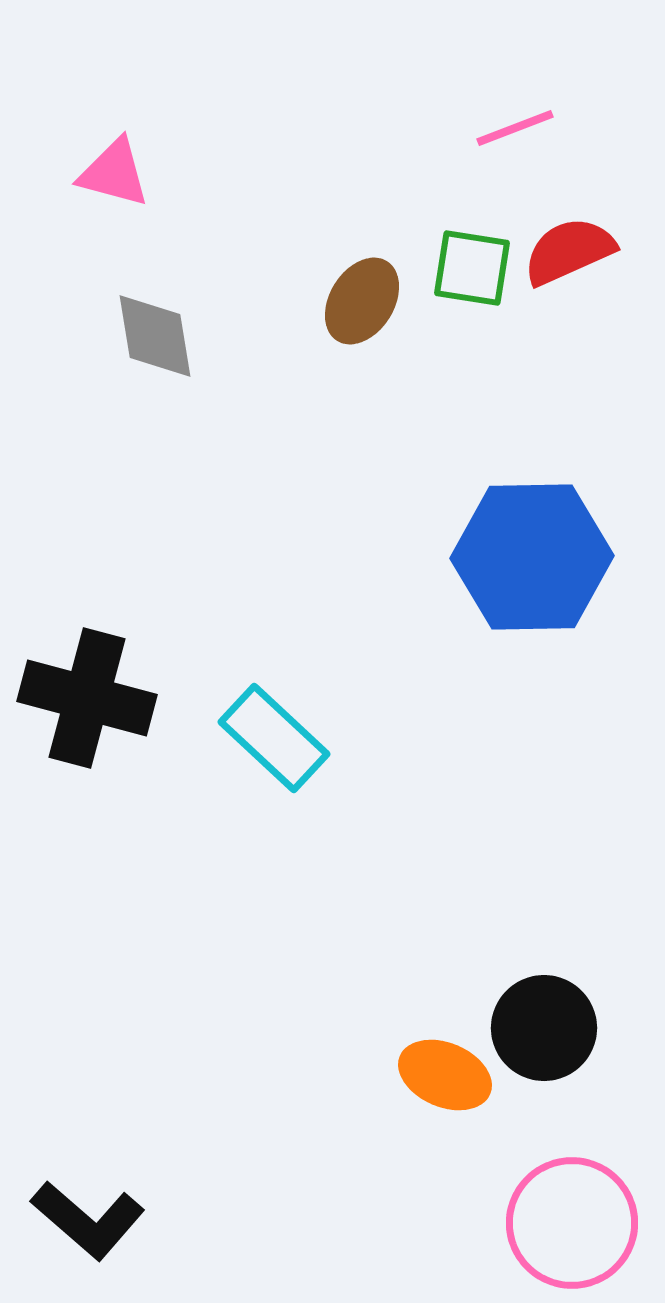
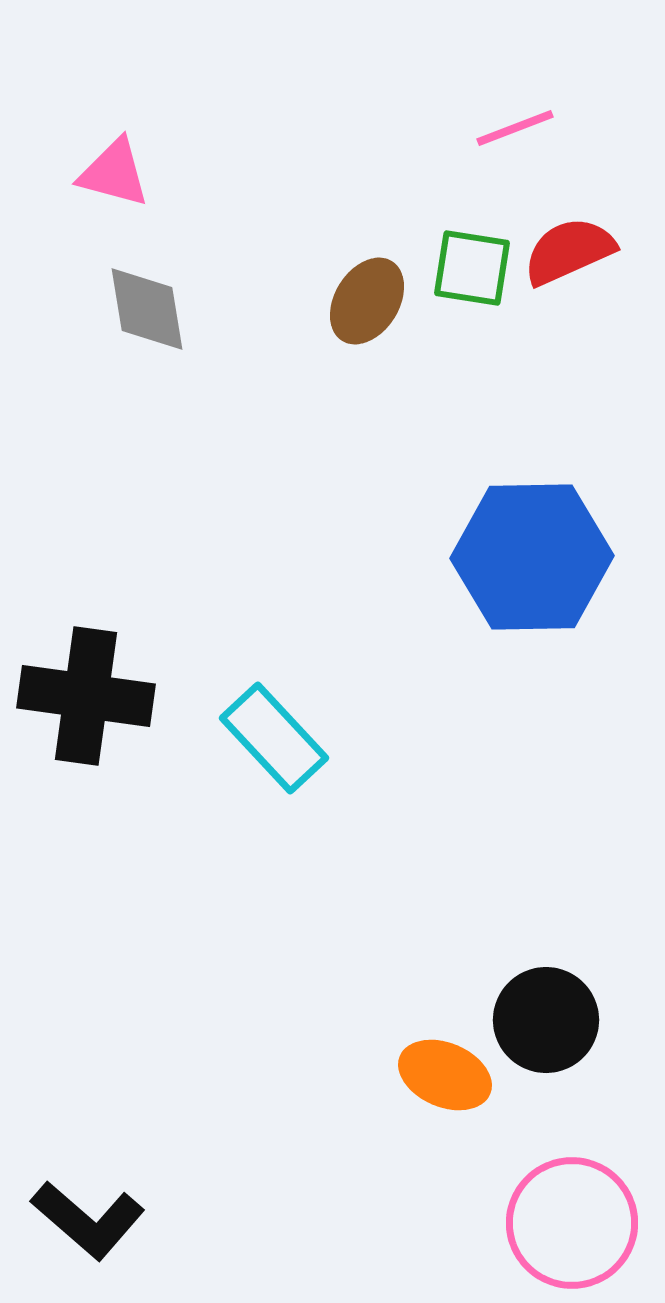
brown ellipse: moved 5 px right
gray diamond: moved 8 px left, 27 px up
black cross: moved 1 px left, 2 px up; rotated 7 degrees counterclockwise
cyan rectangle: rotated 4 degrees clockwise
black circle: moved 2 px right, 8 px up
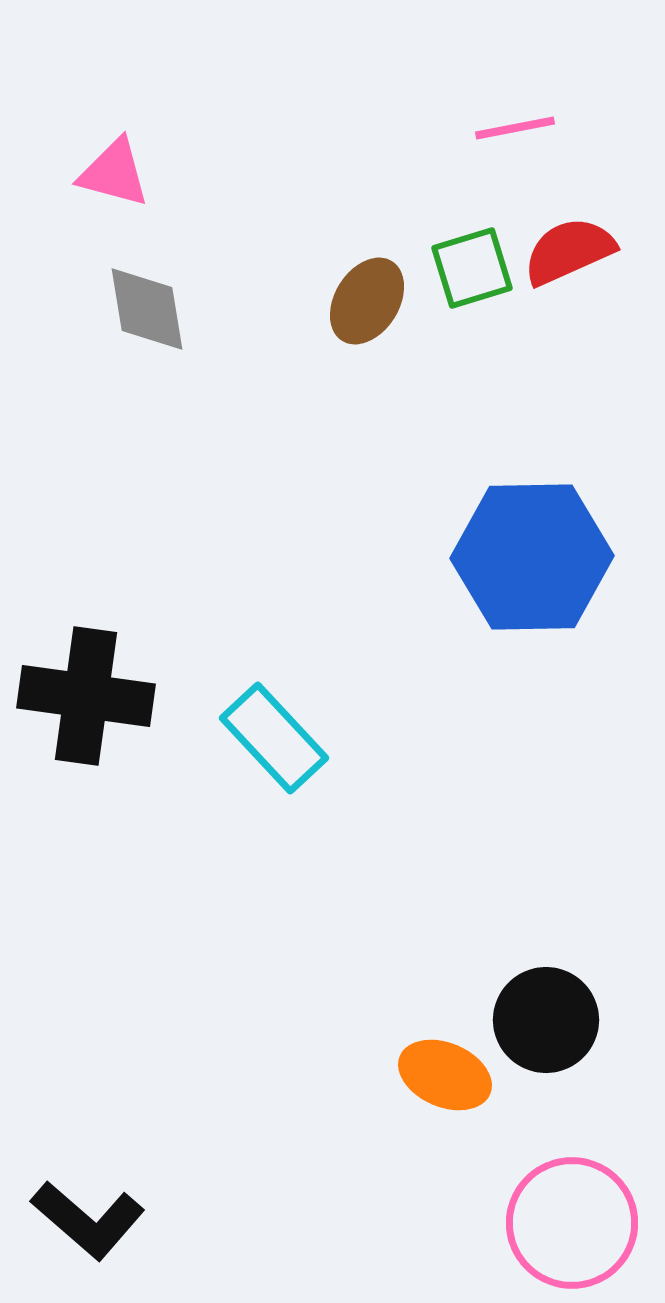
pink line: rotated 10 degrees clockwise
green square: rotated 26 degrees counterclockwise
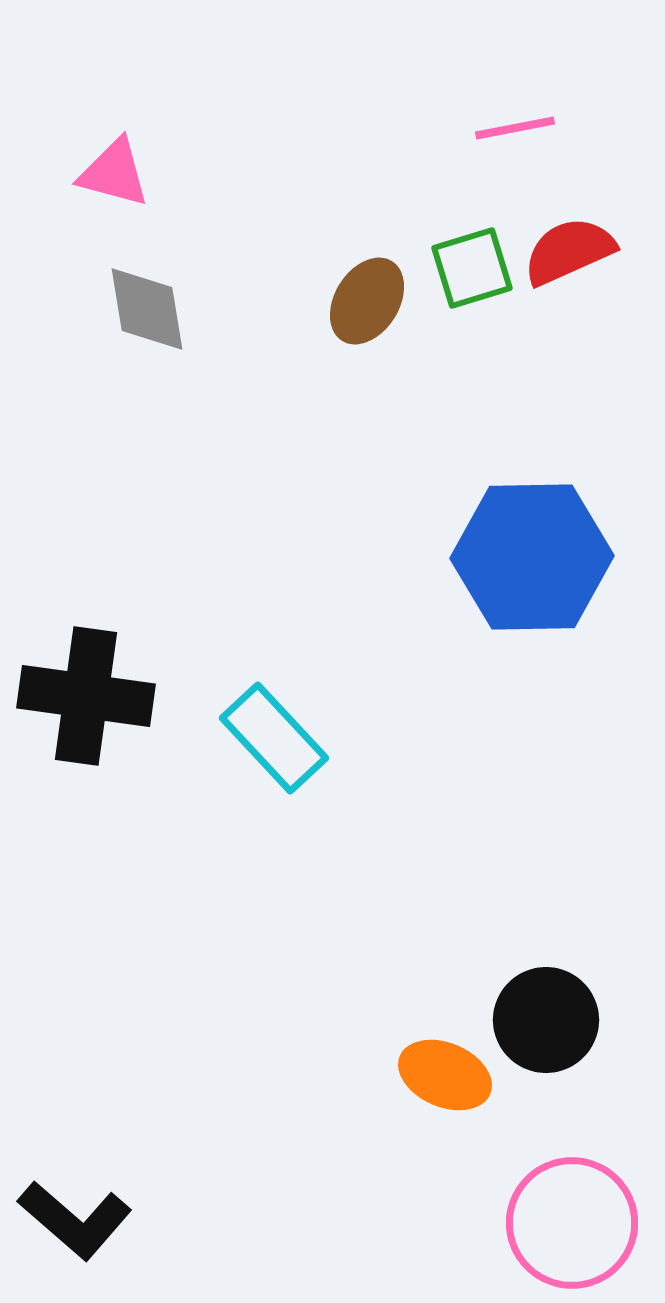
black L-shape: moved 13 px left
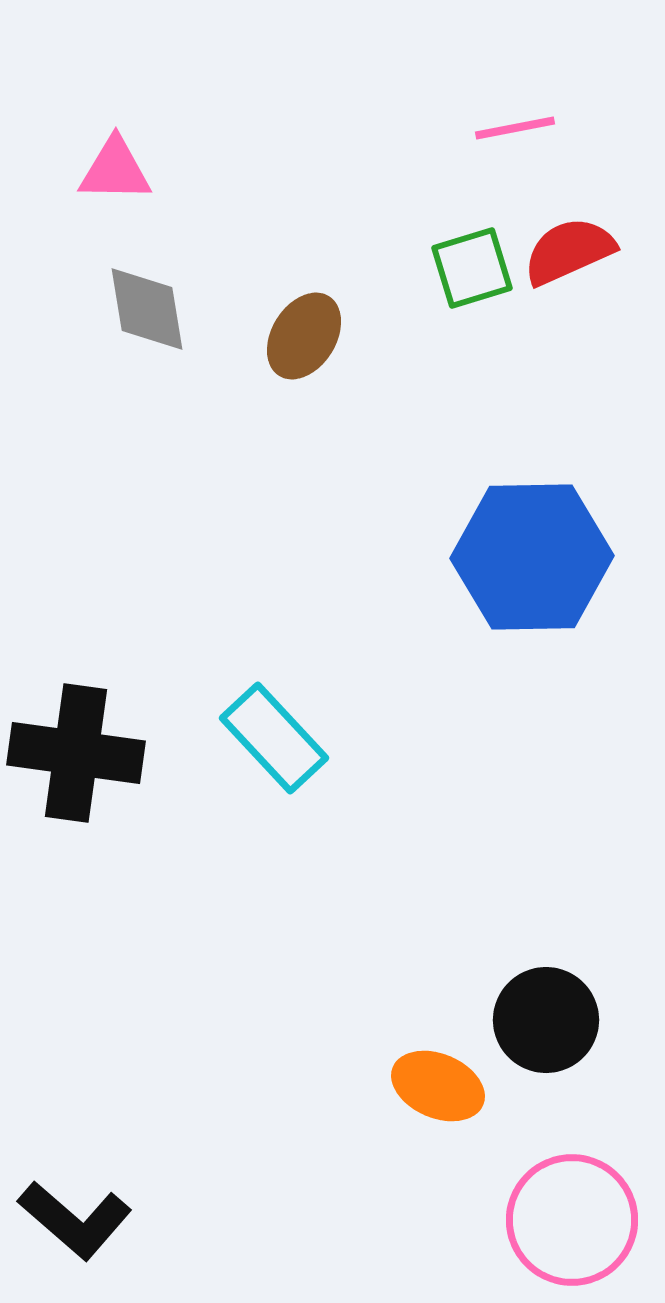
pink triangle: moved 1 px right, 3 px up; rotated 14 degrees counterclockwise
brown ellipse: moved 63 px left, 35 px down
black cross: moved 10 px left, 57 px down
orange ellipse: moved 7 px left, 11 px down
pink circle: moved 3 px up
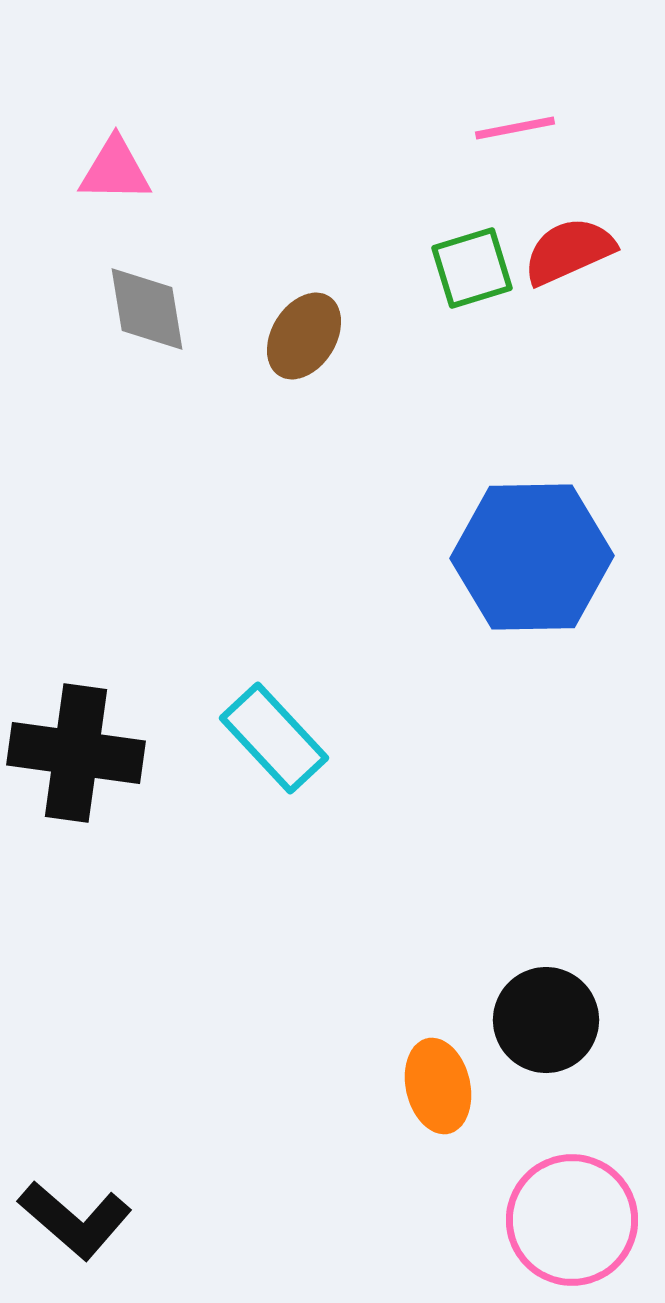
orange ellipse: rotated 54 degrees clockwise
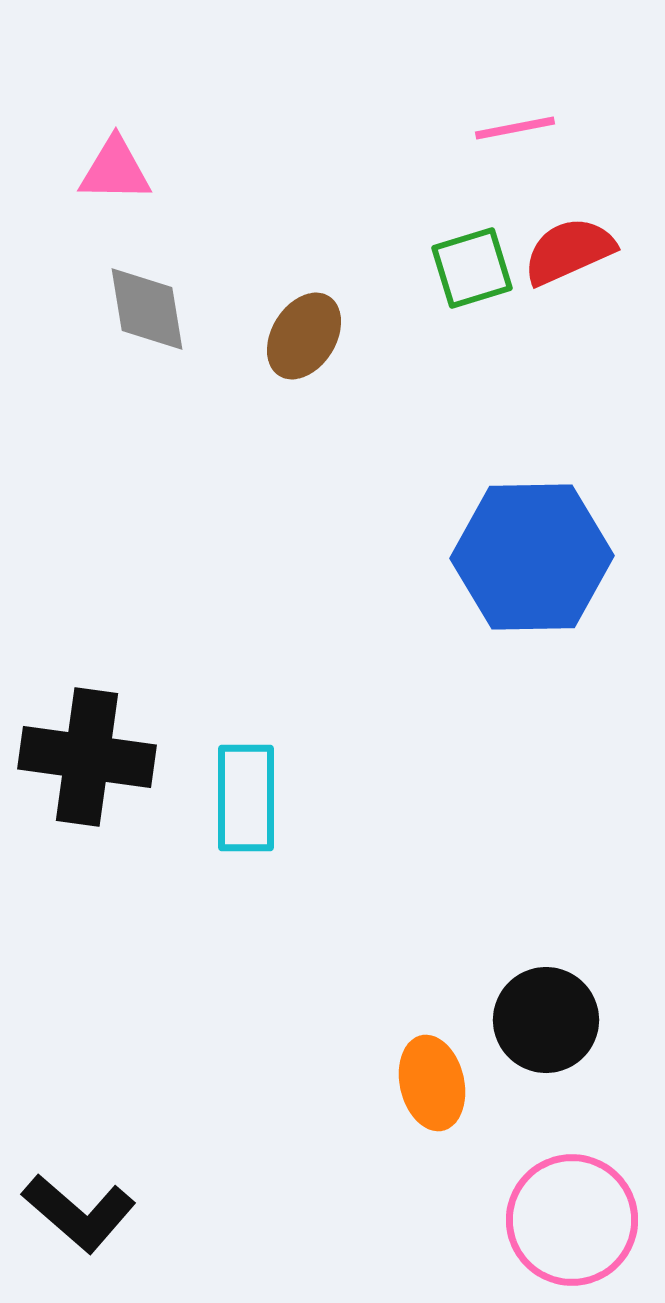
cyan rectangle: moved 28 px left, 60 px down; rotated 43 degrees clockwise
black cross: moved 11 px right, 4 px down
orange ellipse: moved 6 px left, 3 px up
black L-shape: moved 4 px right, 7 px up
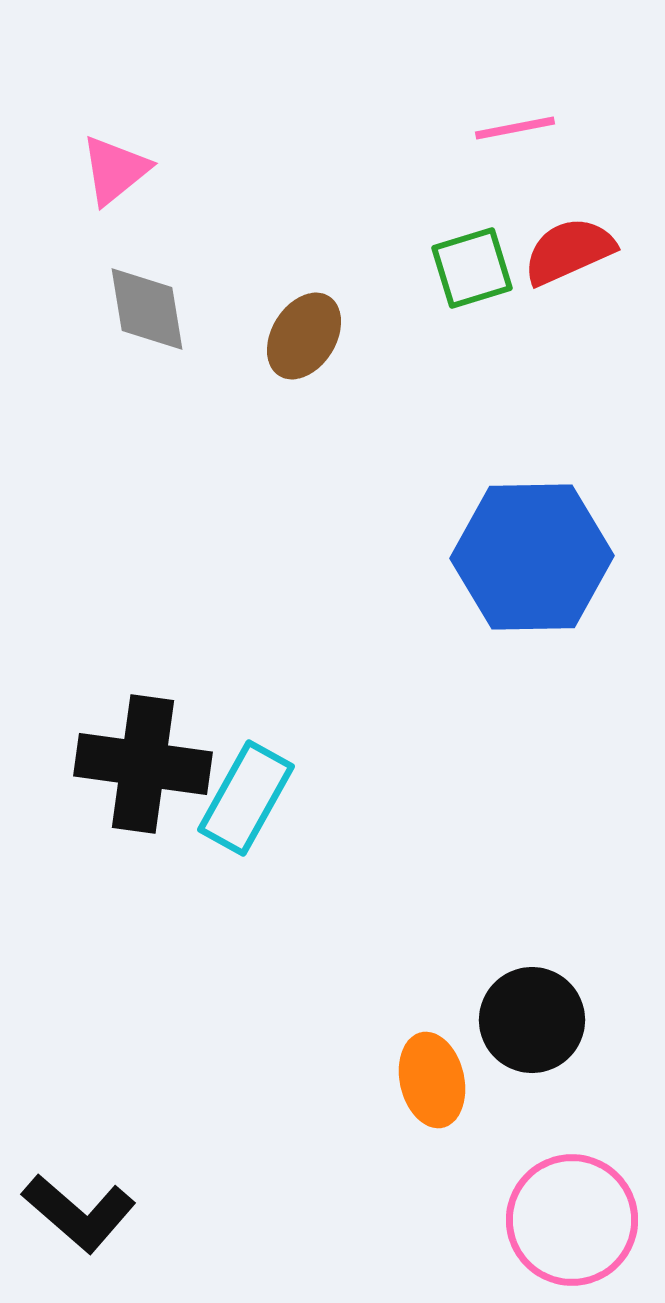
pink triangle: rotated 40 degrees counterclockwise
black cross: moved 56 px right, 7 px down
cyan rectangle: rotated 29 degrees clockwise
black circle: moved 14 px left
orange ellipse: moved 3 px up
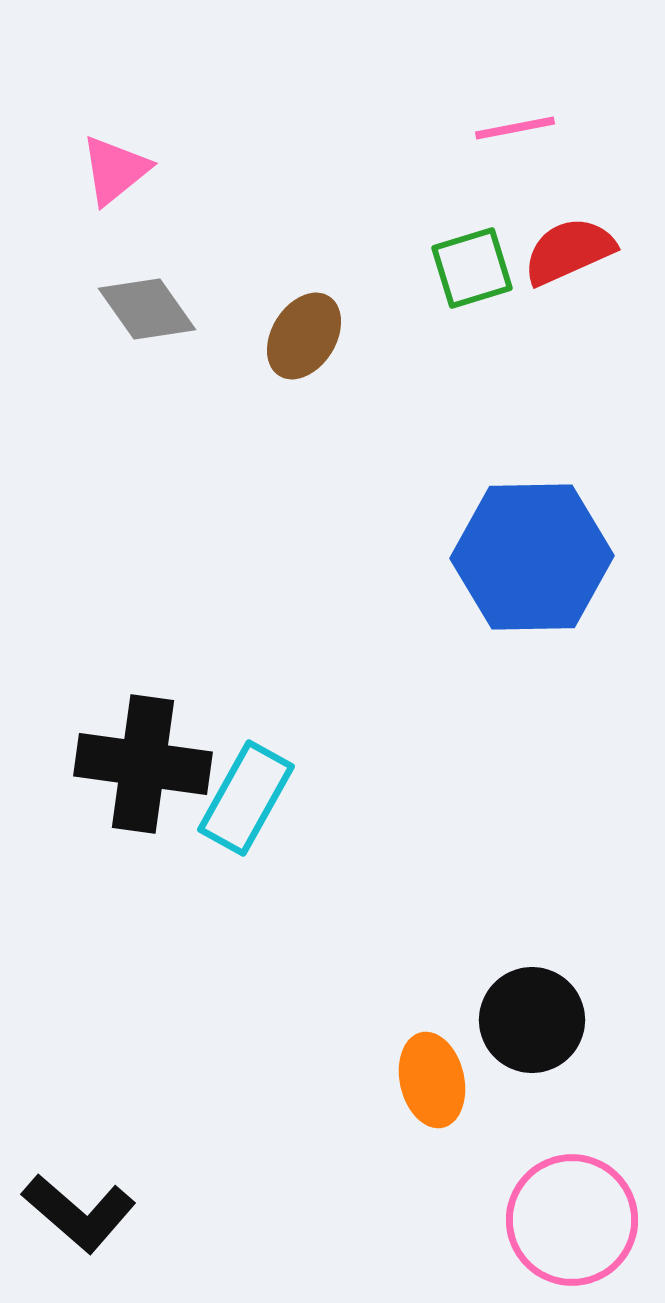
gray diamond: rotated 26 degrees counterclockwise
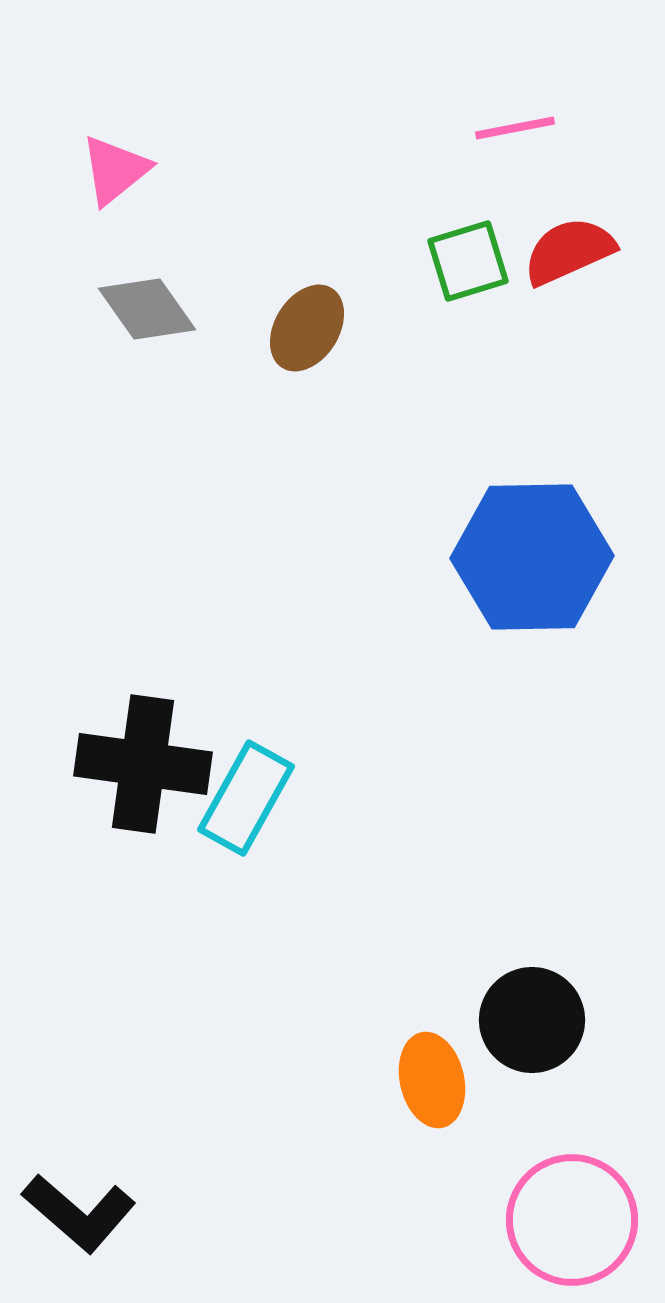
green square: moved 4 px left, 7 px up
brown ellipse: moved 3 px right, 8 px up
